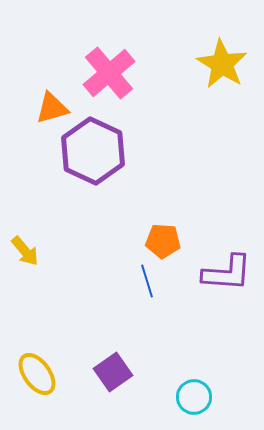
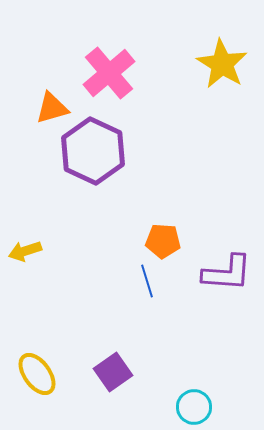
yellow arrow: rotated 112 degrees clockwise
cyan circle: moved 10 px down
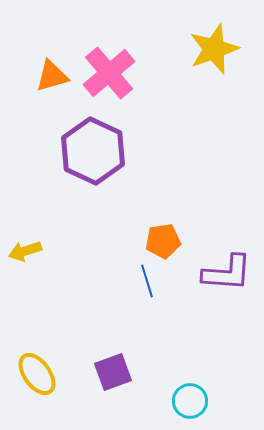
yellow star: moved 8 px left, 15 px up; rotated 21 degrees clockwise
orange triangle: moved 32 px up
orange pentagon: rotated 12 degrees counterclockwise
purple square: rotated 15 degrees clockwise
cyan circle: moved 4 px left, 6 px up
